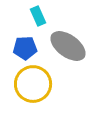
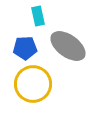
cyan rectangle: rotated 12 degrees clockwise
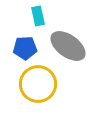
yellow circle: moved 5 px right
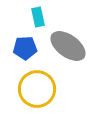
cyan rectangle: moved 1 px down
yellow circle: moved 1 px left, 5 px down
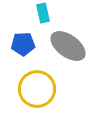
cyan rectangle: moved 5 px right, 4 px up
blue pentagon: moved 2 px left, 4 px up
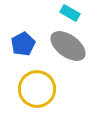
cyan rectangle: moved 27 px right; rotated 48 degrees counterclockwise
blue pentagon: rotated 25 degrees counterclockwise
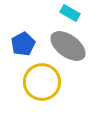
yellow circle: moved 5 px right, 7 px up
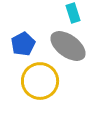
cyan rectangle: moved 3 px right; rotated 42 degrees clockwise
yellow circle: moved 2 px left, 1 px up
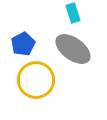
gray ellipse: moved 5 px right, 3 px down
yellow circle: moved 4 px left, 1 px up
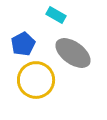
cyan rectangle: moved 17 px left, 2 px down; rotated 42 degrees counterclockwise
gray ellipse: moved 4 px down
